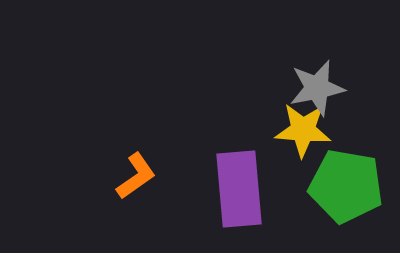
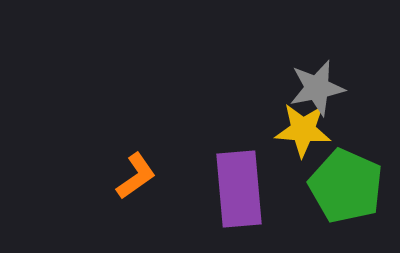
green pentagon: rotated 14 degrees clockwise
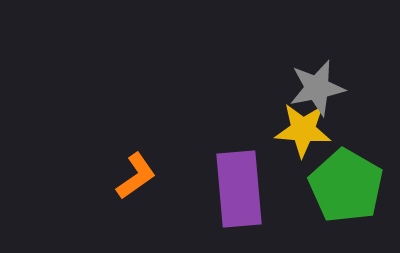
green pentagon: rotated 6 degrees clockwise
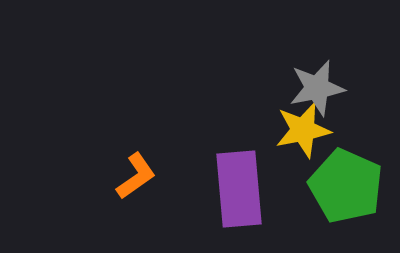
yellow star: rotated 16 degrees counterclockwise
green pentagon: rotated 6 degrees counterclockwise
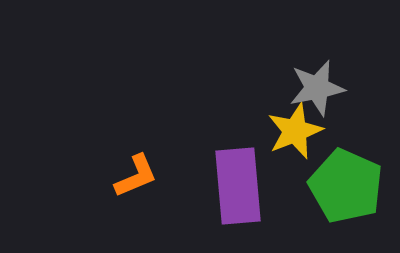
yellow star: moved 8 px left, 1 px down; rotated 10 degrees counterclockwise
orange L-shape: rotated 12 degrees clockwise
purple rectangle: moved 1 px left, 3 px up
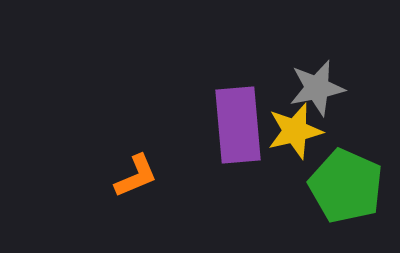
yellow star: rotated 8 degrees clockwise
purple rectangle: moved 61 px up
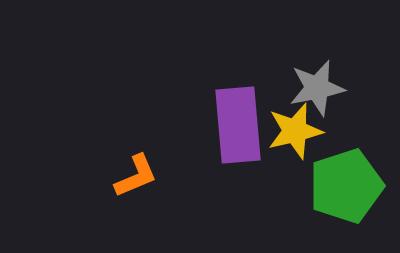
green pentagon: rotated 30 degrees clockwise
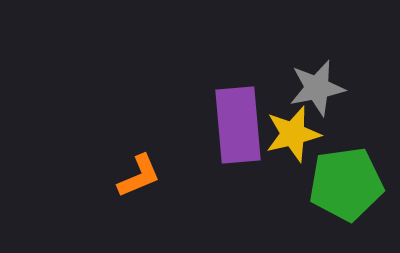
yellow star: moved 2 px left, 3 px down
orange L-shape: moved 3 px right
green pentagon: moved 2 px up; rotated 10 degrees clockwise
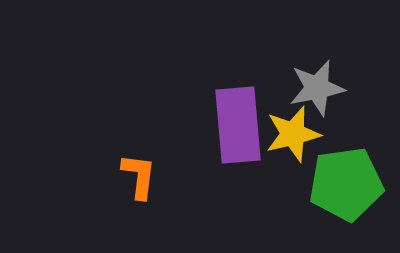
orange L-shape: rotated 60 degrees counterclockwise
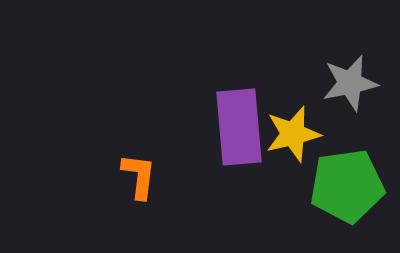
gray star: moved 33 px right, 5 px up
purple rectangle: moved 1 px right, 2 px down
green pentagon: moved 1 px right, 2 px down
